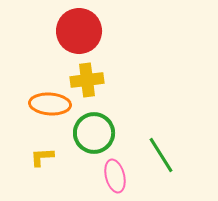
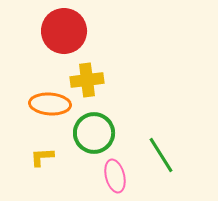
red circle: moved 15 px left
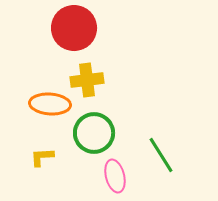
red circle: moved 10 px right, 3 px up
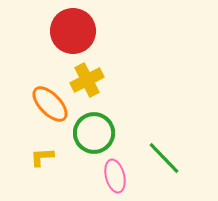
red circle: moved 1 px left, 3 px down
yellow cross: rotated 20 degrees counterclockwise
orange ellipse: rotated 42 degrees clockwise
green line: moved 3 px right, 3 px down; rotated 12 degrees counterclockwise
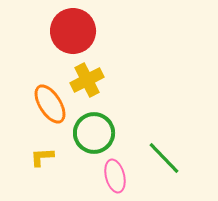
orange ellipse: rotated 12 degrees clockwise
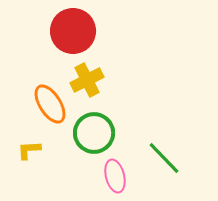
yellow L-shape: moved 13 px left, 7 px up
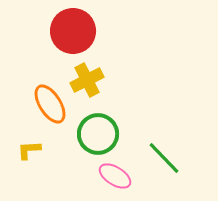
green circle: moved 4 px right, 1 px down
pink ellipse: rotated 44 degrees counterclockwise
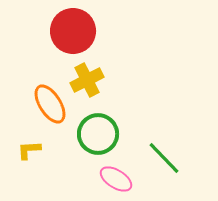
pink ellipse: moved 1 px right, 3 px down
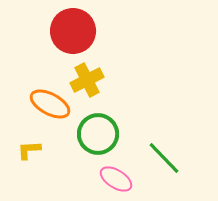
orange ellipse: rotated 30 degrees counterclockwise
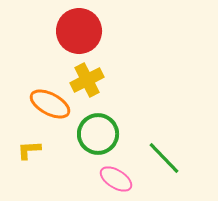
red circle: moved 6 px right
